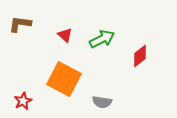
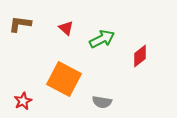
red triangle: moved 1 px right, 7 px up
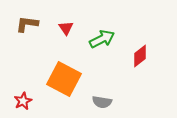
brown L-shape: moved 7 px right
red triangle: rotated 14 degrees clockwise
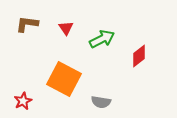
red diamond: moved 1 px left
gray semicircle: moved 1 px left
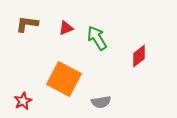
red triangle: rotated 42 degrees clockwise
green arrow: moved 5 px left, 1 px up; rotated 95 degrees counterclockwise
gray semicircle: rotated 18 degrees counterclockwise
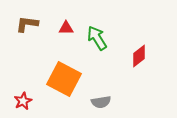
red triangle: rotated 21 degrees clockwise
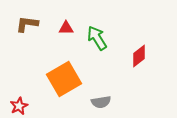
orange square: rotated 32 degrees clockwise
red star: moved 4 px left, 5 px down
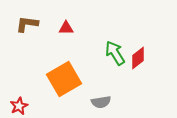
green arrow: moved 18 px right, 15 px down
red diamond: moved 1 px left, 2 px down
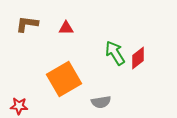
red star: rotated 30 degrees clockwise
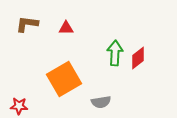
green arrow: rotated 35 degrees clockwise
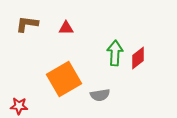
gray semicircle: moved 1 px left, 7 px up
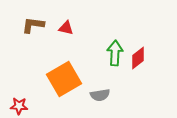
brown L-shape: moved 6 px right, 1 px down
red triangle: rotated 14 degrees clockwise
